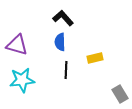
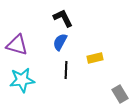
black L-shape: rotated 15 degrees clockwise
blue semicircle: rotated 30 degrees clockwise
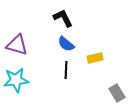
blue semicircle: moved 6 px right, 2 px down; rotated 78 degrees counterclockwise
cyan star: moved 6 px left
gray rectangle: moved 3 px left, 1 px up
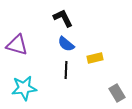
cyan star: moved 8 px right, 8 px down
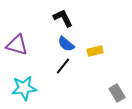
yellow rectangle: moved 7 px up
black line: moved 3 px left, 4 px up; rotated 36 degrees clockwise
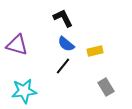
cyan star: moved 3 px down
gray rectangle: moved 11 px left, 6 px up
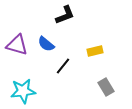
black L-shape: moved 2 px right, 3 px up; rotated 95 degrees clockwise
blue semicircle: moved 20 px left
cyan star: moved 1 px left
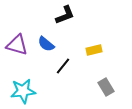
yellow rectangle: moved 1 px left, 1 px up
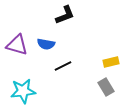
blue semicircle: rotated 30 degrees counterclockwise
yellow rectangle: moved 17 px right, 12 px down
black line: rotated 24 degrees clockwise
